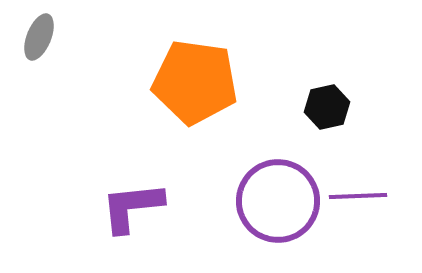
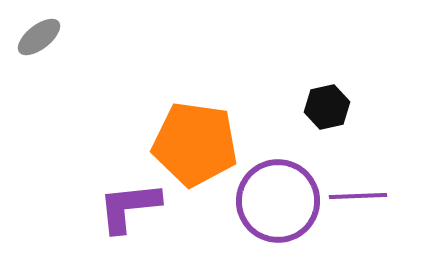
gray ellipse: rotated 30 degrees clockwise
orange pentagon: moved 62 px down
purple L-shape: moved 3 px left
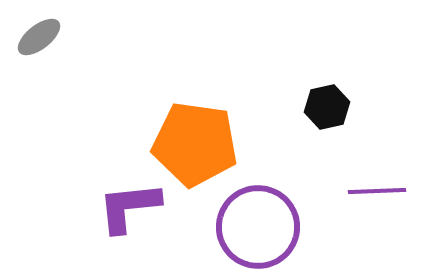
purple line: moved 19 px right, 5 px up
purple circle: moved 20 px left, 26 px down
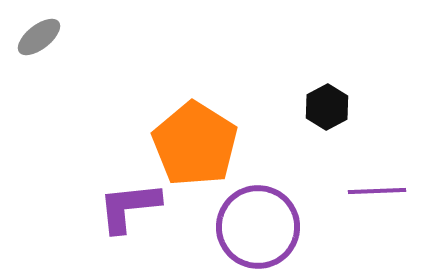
black hexagon: rotated 15 degrees counterclockwise
orange pentagon: rotated 24 degrees clockwise
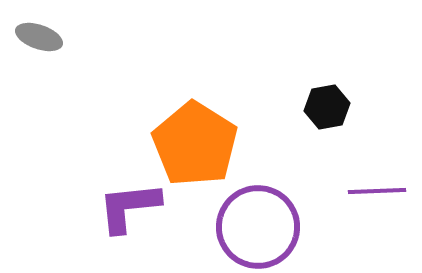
gray ellipse: rotated 57 degrees clockwise
black hexagon: rotated 18 degrees clockwise
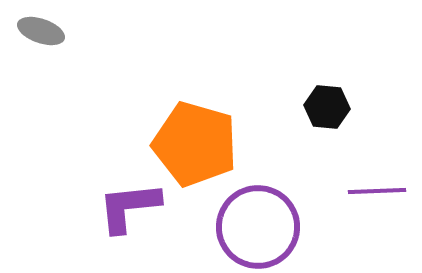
gray ellipse: moved 2 px right, 6 px up
black hexagon: rotated 15 degrees clockwise
orange pentagon: rotated 16 degrees counterclockwise
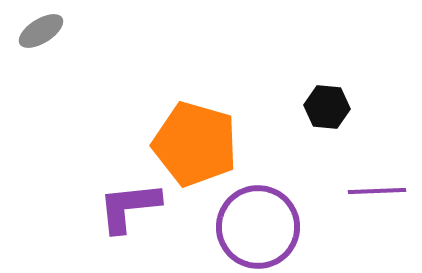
gray ellipse: rotated 51 degrees counterclockwise
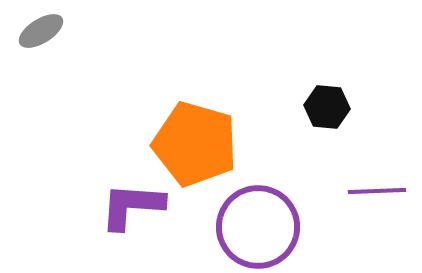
purple L-shape: moved 3 px right, 1 px up; rotated 10 degrees clockwise
